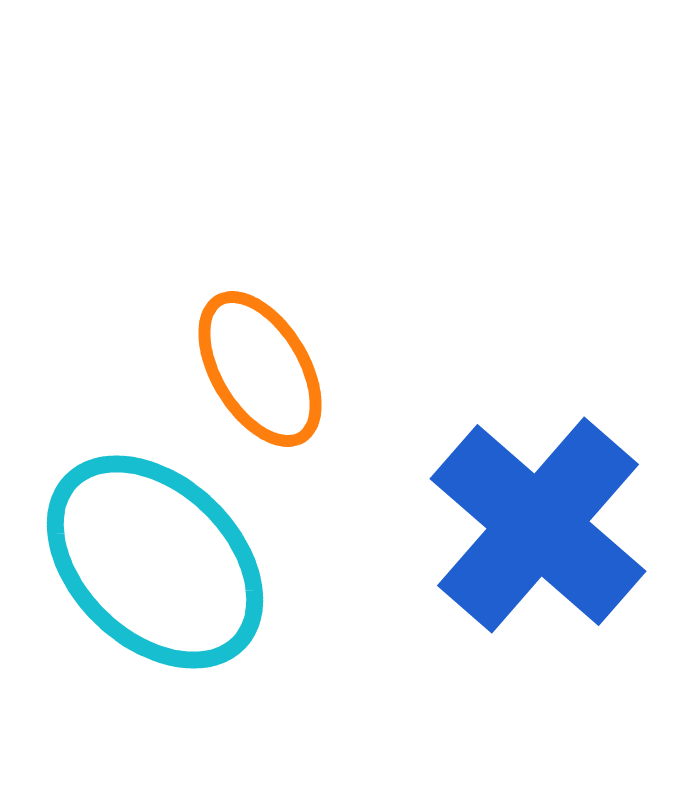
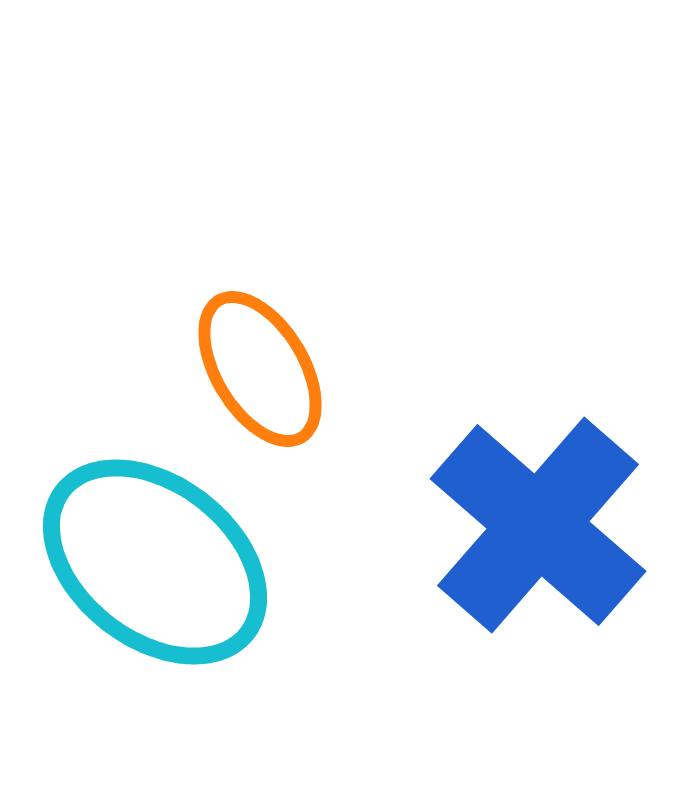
cyan ellipse: rotated 6 degrees counterclockwise
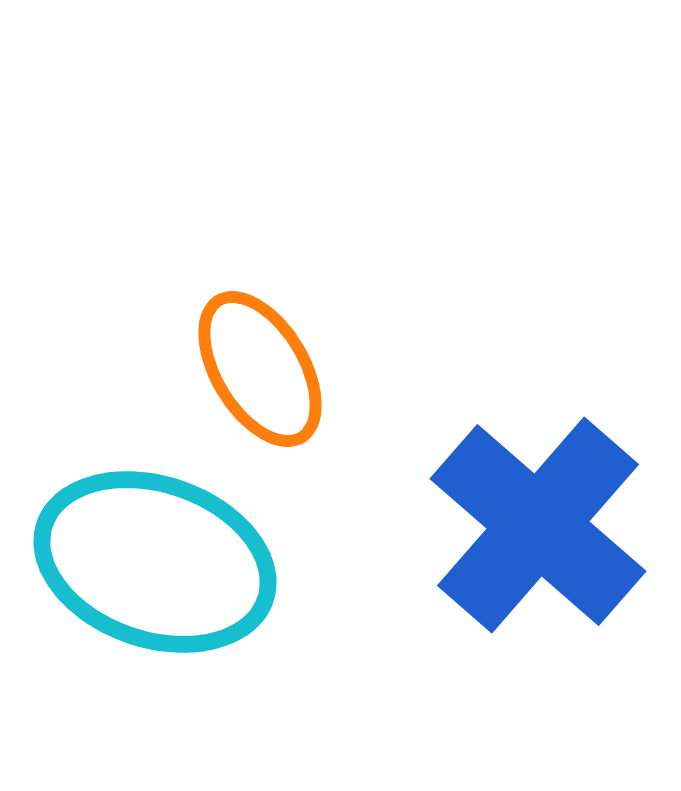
cyan ellipse: rotated 19 degrees counterclockwise
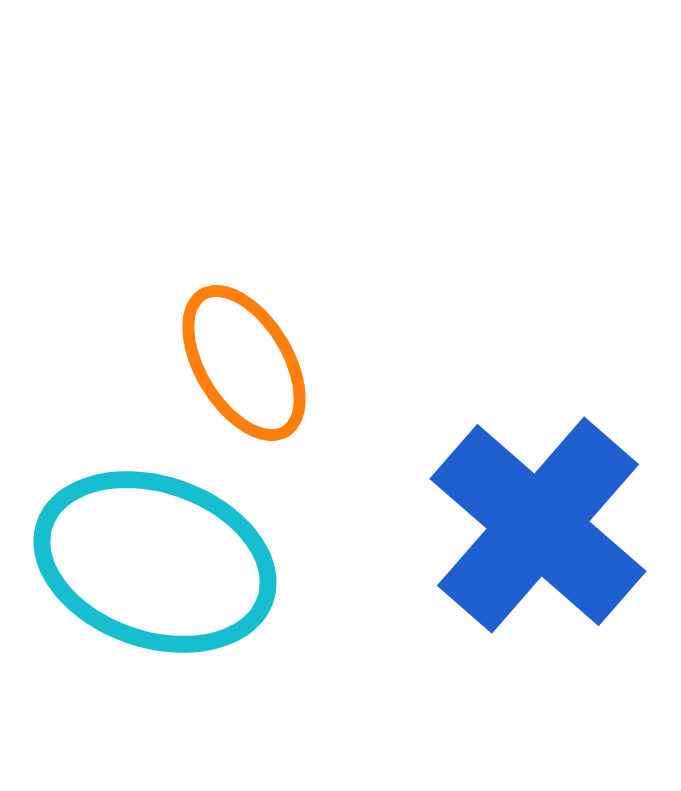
orange ellipse: moved 16 px left, 6 px up
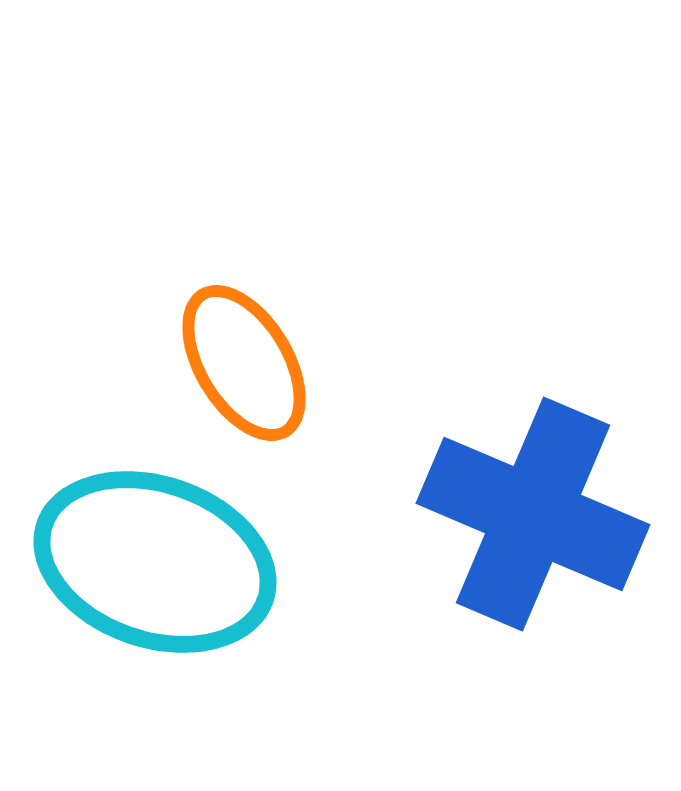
blue cross: moved 5 px left, 11 px up; rotated 18 degrees counterclockwise
